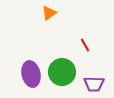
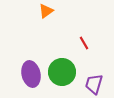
orange triangle: moved 3 px left, 2 px up
red line: moved 1 px left, 2 px up
purple trapezoid: rotated 105 degrees clockwise
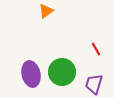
red line: moved 12 px right, 6 px down
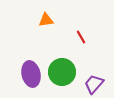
orange triangle: moved 9 px down; rotated 28 degrees clockwise
red line: moved 15 px left, 12 px up
purple trapezoid: rotated 25 degrees clockwise
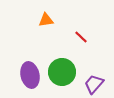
red line: rotated 16 degrees counterclockwise
purple ellipse: moved 1 px left, 1 px down
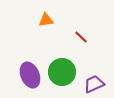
purple ellipse: rotated 10 degrees counterclockwise
purple trapezoid: rotated 25 degrees clockwise
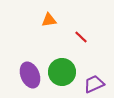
orange triangle: moved 3 px right
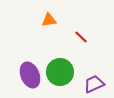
green circle: moved 2 px left
